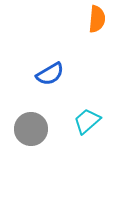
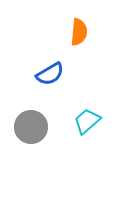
orange semicircle: moved 18 px left, 13 px down
gray circle: moved 2 px up
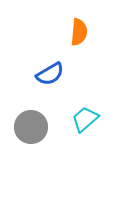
cyan trapezoid: moved 2 px left, 2 px up
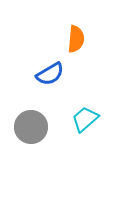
orange semicircle: moved 3 px left, 7 px down
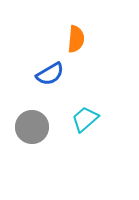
gray circle: moved 1 px right
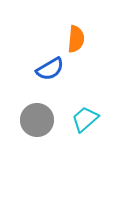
blue semicircle: moved 5 px up
gray circle: moved 5 px right, 7 px up
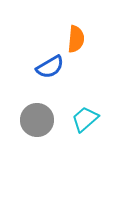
blue semicircle: moved 2 px up
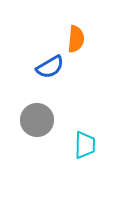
cyan trapezoid: moved 26 px down; rotated 132 degrees clockwise
